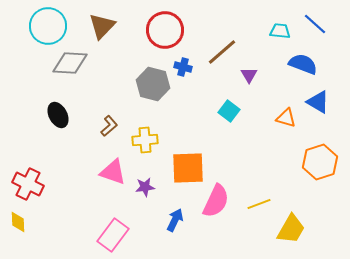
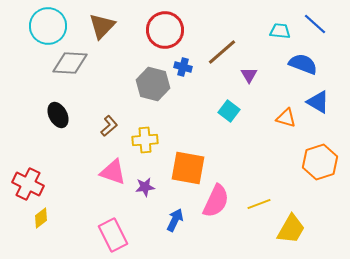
orange square: rotated 12 degrees clockwise
yellow diamond: moved 23 px right, 4 px up; rotated 55 degrees clockwise
pink rectangle: rotated 64 degrees counterclockwise
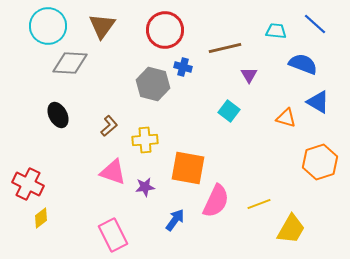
brown triangle: rotated 8 degrees counterclockwise
cyan trapezoid: moved 4 px left
brown line: moved 3 px right, 4 px up; rotated 28 degrees clockwise
blue arrow: rotated 10 degrees clockwise
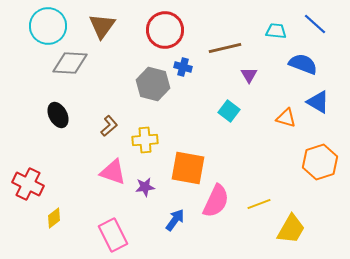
yellow diamond: moved 13 px right
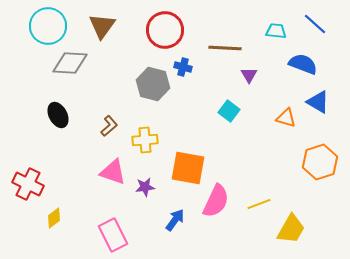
brown line: rotated 16 degrees clockwise
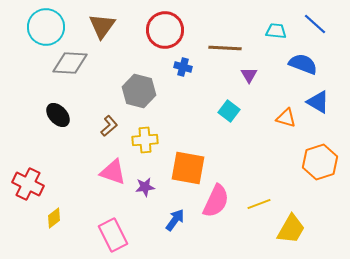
cyan circle: moved 2 px left, 1 px down
gray hexagon: moved 14 px left, 7 px down
black ellipse: rotated 15 degrees counterclockwise
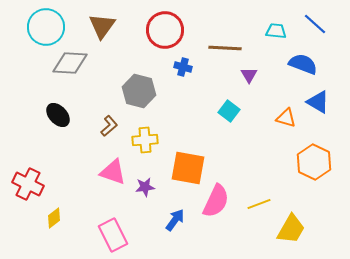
orange hexagon: moved 6 px left; rotated 16 degrees counterclockwise
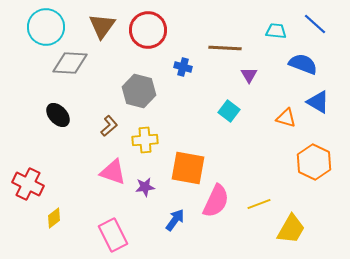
red circle: moved 17 px left
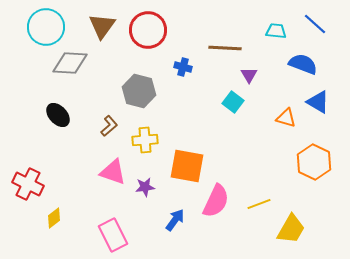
cyan square: moved 4 px right, 9 px up
orange square: moved 1 px left, 2 px up
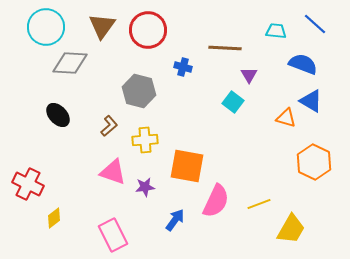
blue triangle: moved 7 px left, 1 px up
